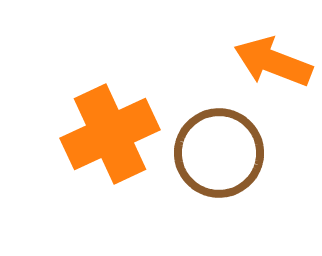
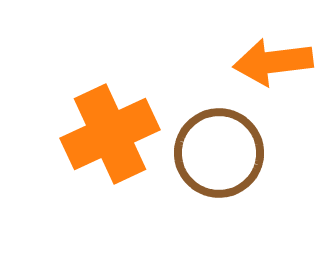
orange arrow: rotated 28 degrees counterclockwise
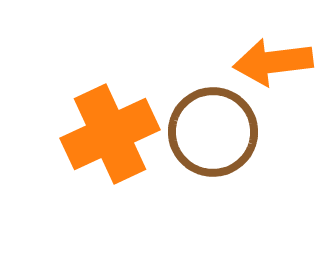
brown circle: moved 6 px left, 21 px up
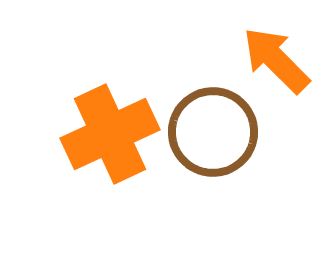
orange arrow: moved 3 px right, 2 px up; rotated 52 degrees clockwise
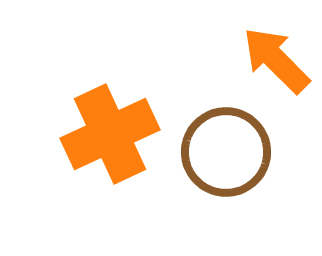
brown circle: moved 13 px right, 20 px down
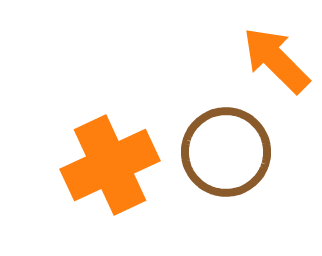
orange cross: moved 31 px down
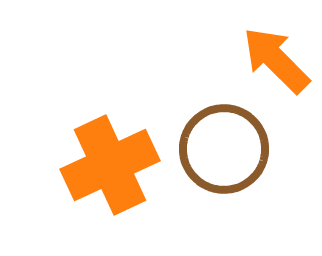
brown circle: moved 2 px left, 3 px up
